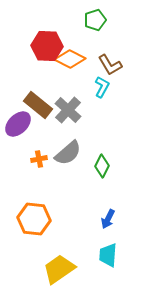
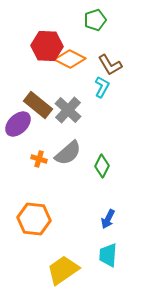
orange cross: rotated 28 degrees clockwise
yellow trapezoid: moved 4 px right, 1 px down
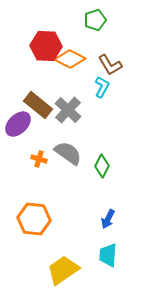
red hexagon: moved 1 px left
gray semicircle: rotated 104 degrees counterclockwise
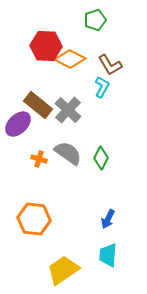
green diamond: moved 1 px left, 8 px up
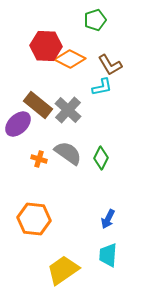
cyan L-shape: rotated 50 degrees clockwise
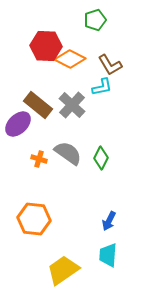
gray cross: moved 4 px right, 5 px up
blue arrow: moved 1 px right, 2 px down
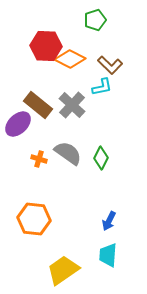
brown L-shape: rotated 15 degrees counterclockwise
